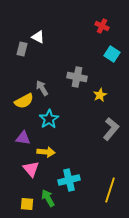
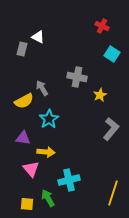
yellow line: moved 3 px right, 3 px down
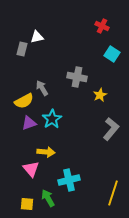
white triangle: moved 1 px left; rotated 40 degrees counterclockwise
cyan star: moved 3 px right
purple triangle: moved 6 px right, 15 px up; rotated 28 degrees counterclockwise
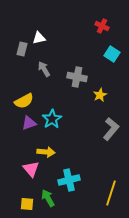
white triangle: moved 2 px right, 1 px down
gray arrow: moved 2 px right, 19 px up
yellow line: moved 2 px left
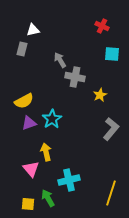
white triangle: moved 6 px left, 8 px up
cyan square: rotated 28 degrees counterclockwise
gray arrow: moved 16 px right, 9 px up
gray cross: moved 2 px left
yellow arrow: rotated 108 degrees counterclockwise
yellow square: moved 1 px right
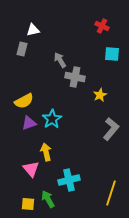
green arrow: moved 1 px down
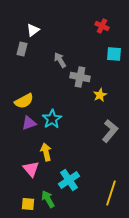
white triangle: rotated 24 degrees counterclockwise
cyan square: moved 2 px right
gray cross: moved 5 px right
gray L-shape: moved 1 px left, 2 px down
cyan cross: rotated 20 degrees counterclockwise
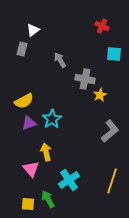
gray cross: moved 5 px right, 2 px down
gray L-shape: rotated 10 degrees clockwise
yellow line: moved 1 px right, 12 px up
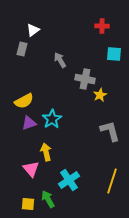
red cross: rotated 24 degrees counterclockwise
gray L-shape: rotated 65 degrees counterclockwise
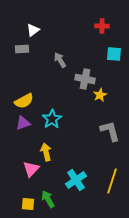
gray rectangle: rotated 72 degrees clockwise
purple triangle: moved 6 px left
pink triangle: rotated 24 degrees clockwise
cyan cross: moved 7 px right
